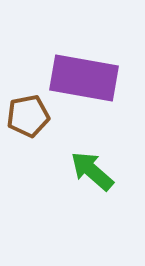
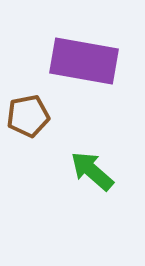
purple rectangle: moved 17 px up
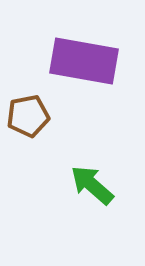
green arrow: moved 14 px down
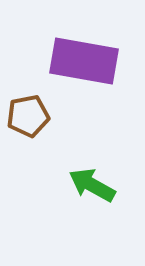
green arrow: rotated 12 degrees counterclockwise
